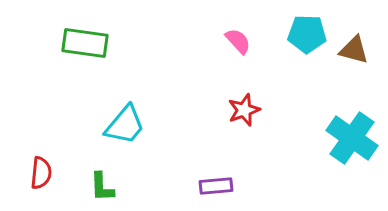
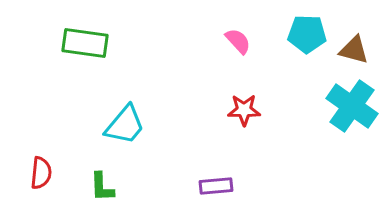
red star: rotated 20 degrees clockwise
cyan cross: moved 32 px up
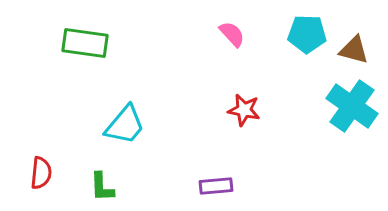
pink semicircle: moved 6 px left, 7 px up
red star: rotated 12 degrees clockwise
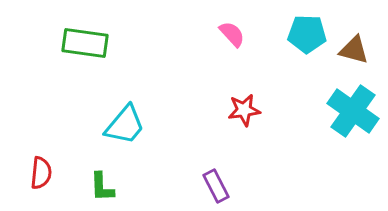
cyan cross: moved 1 px right, 5 px down
red star: rotated 20 degrees counterclockwise
purple rectangle: rotated 68 degrees clockwise
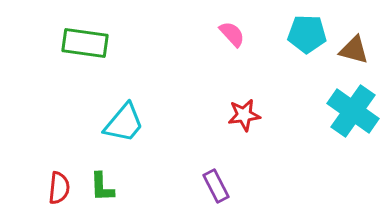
red star: moved 5 px down
cyan trapezoid: moved 1 px left, 2 px up
red semicircle: moved 18 px right, 15 px down
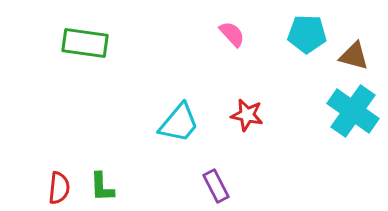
brown triangle: moved 6 px down
red star: moved 3 px right; rotated 20 degrees clockwise
cyan trapezoid: moved 55 px right
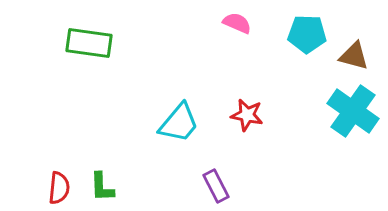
pink semicircle: moved 5 px right, 11 px up; rotated 24 degrees counterclockwise
green rectangle: moved 4 px right
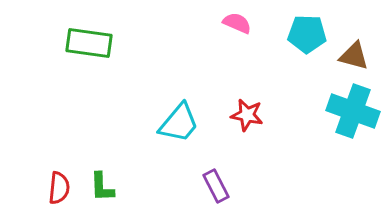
cyan cross: rotated 15 degrees counterclockwise
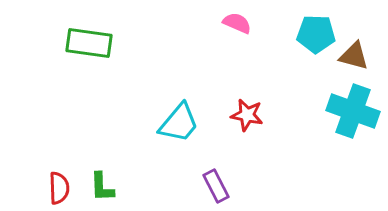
cyan pentagon: moved 9 px right
red semicircle: rotated 8 degrees counterclockwise
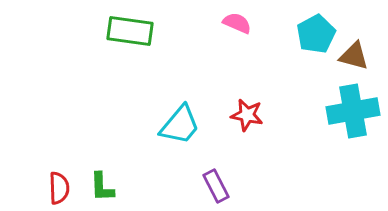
cyan pentagon: rotated 30 degrees counterclockwise
green rectangle: moved 41 px right, 12 px up
cyan cross: rotated 30 degrees counterclockwise
cyan trapezoid: moved 1 px right, 2 px down
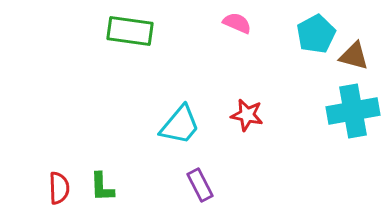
purple rectangle: moved 16 px left, 1 px up
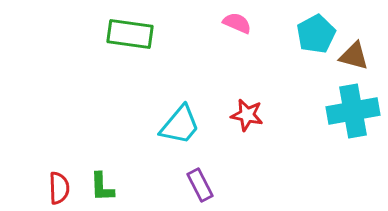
green rectangle: moved 3 px down
